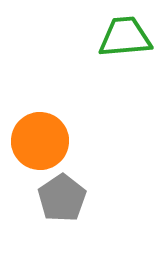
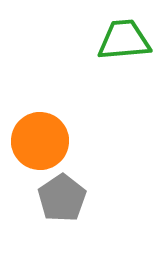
green trapezoid: moved 1 px left, 3 px down
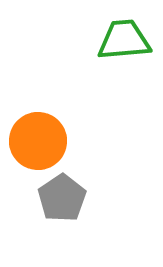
orange circle: moved 2 px left
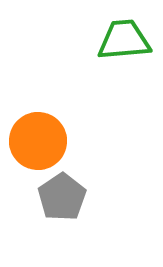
gray pentagon: moved 1 px up
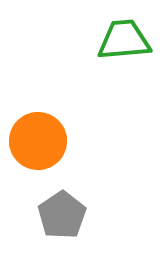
gray pentagon: moved 18 px down
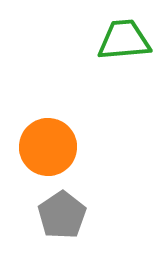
orange circle: moved 10 px right, 6 px down
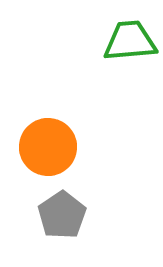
green trapezoid: moved 6 px right, 1 px down
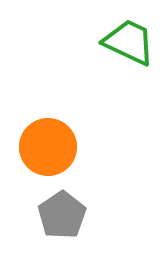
green trapezoid: moved 1 px left, 1 px down; rotated 30 degrees clockwise
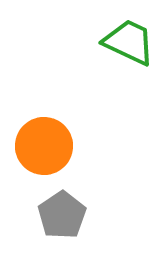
orange circle: moved 4 px left, 1 px up
